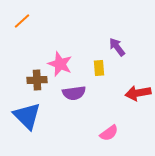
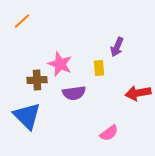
purple arrow: rotated 120 degrees counterclockwise
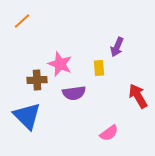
red arrow: moved 3 px down; rotated 70 degrees clockwise
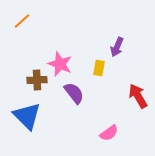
yellow rectangle: rotated 14 degrees clockwise
purple semicircle: rotated 120 degrees counterclockwise
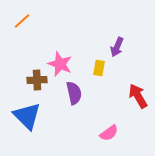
purple semicircle: rotated 25 degrees clockwise
